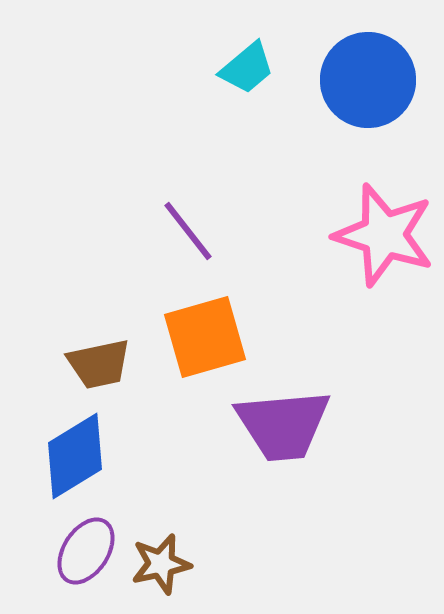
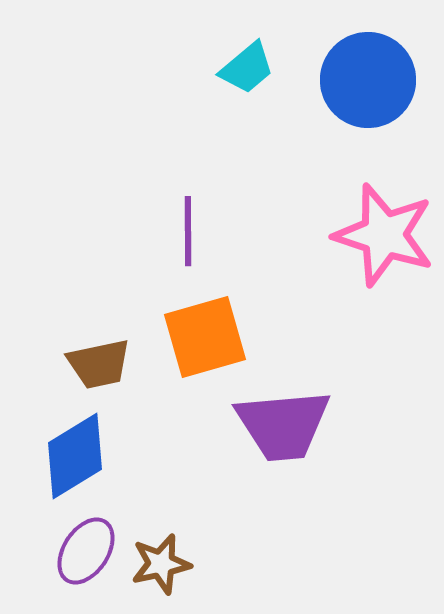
purple line: rotated 38 degrees clockwise
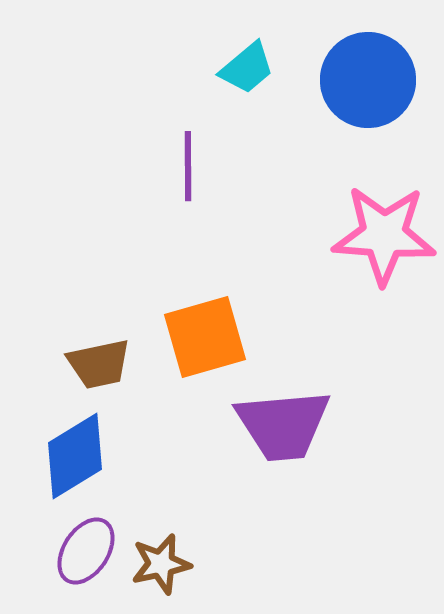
purple line: moved 65 px up
pink star: rotated 14 degrees counterclockwise
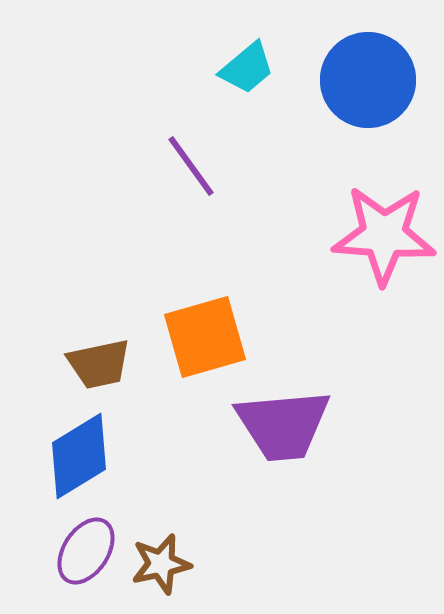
purple line: moved 3 px right; rotated 36 degrees counterclockwise
blue diamond: moved 4 px right
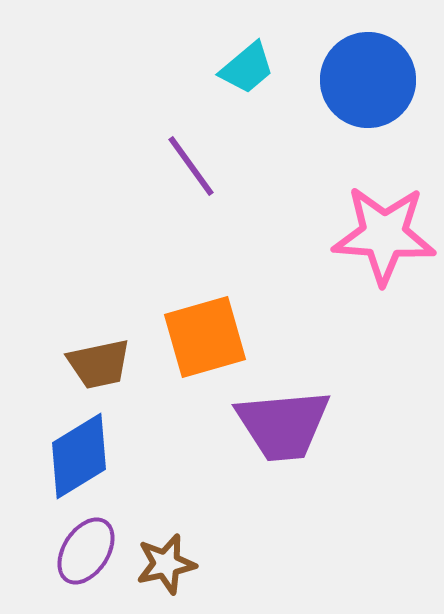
brown star: moved 5 px right
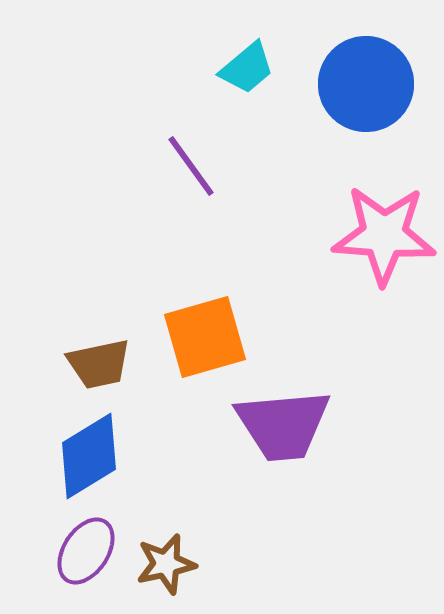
blue circle: moved 2 px left, 4 px down
blue diamond: moved 10 px right
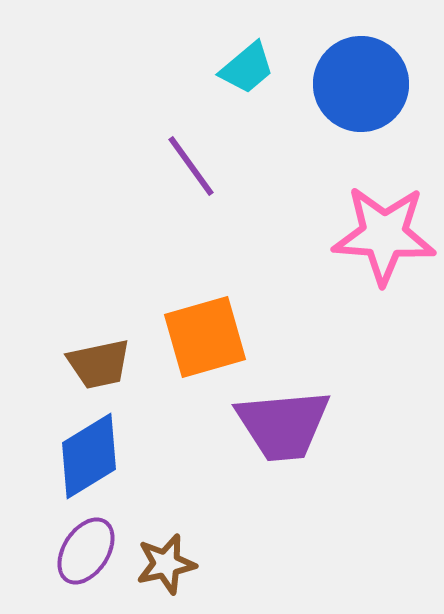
blue circle: moved 5 px left
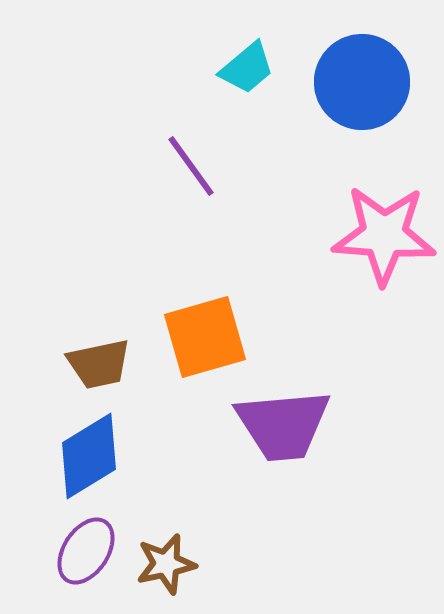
blue circle: moved 1 px right, 2 px up
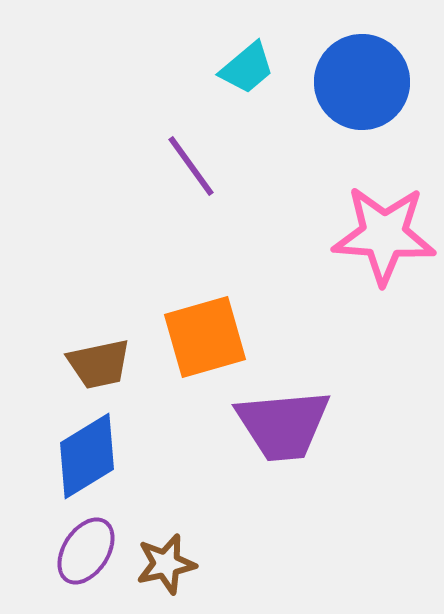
blue diamond: moved 2 px left
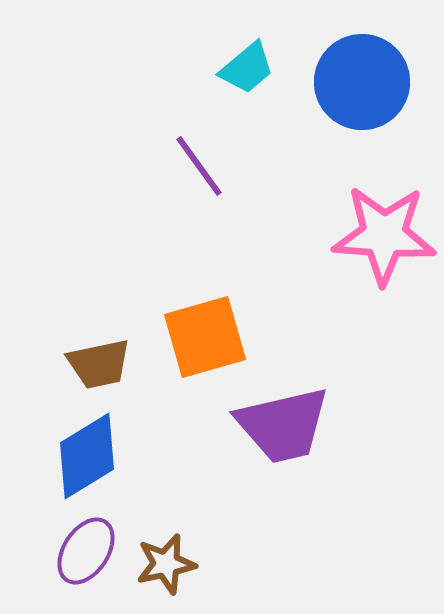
purple line: moved 8 px right
purple trapezoid: rotated 8 degrees counterclockwise
